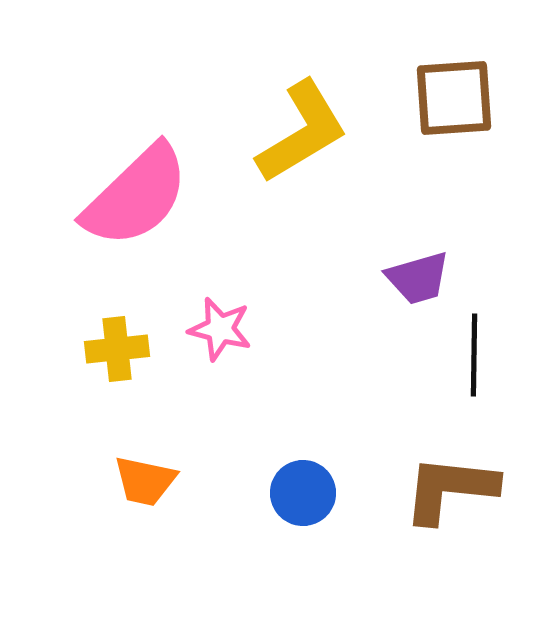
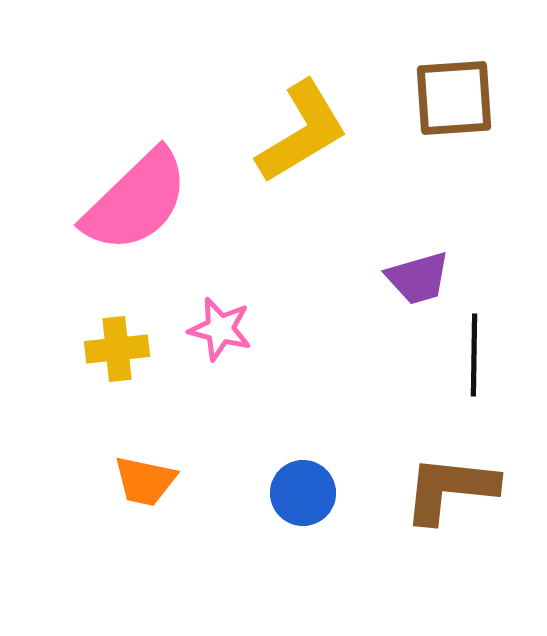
pink semicircle: moved 5 px down
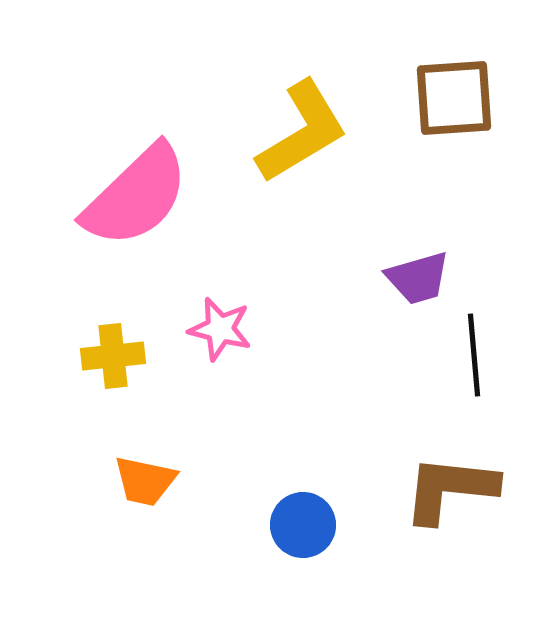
pink semicircle: moved 5 px up
yellow cross: moved 4 px left, 7 px down
black line: rotated 6 degrees counterclockwise
blue circle: moved 32 px down
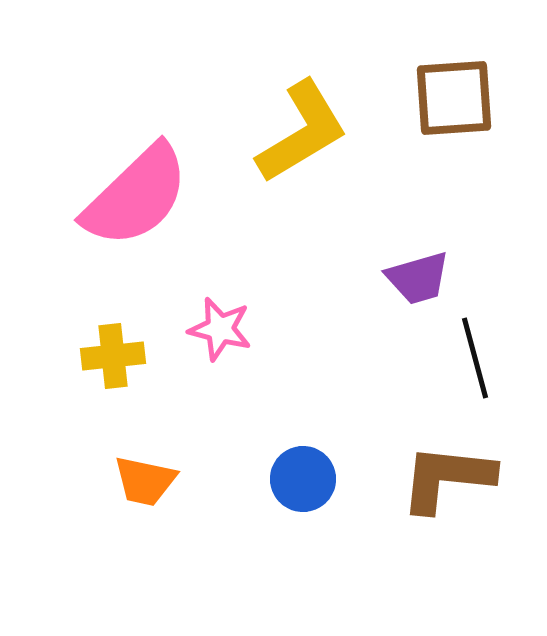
black line: moved 1 px right, 3 px down; rotated 10 degrees counterclockwise
brown L-shape: moved 3 px left, 11 px up
blue circle: moved 46 px up
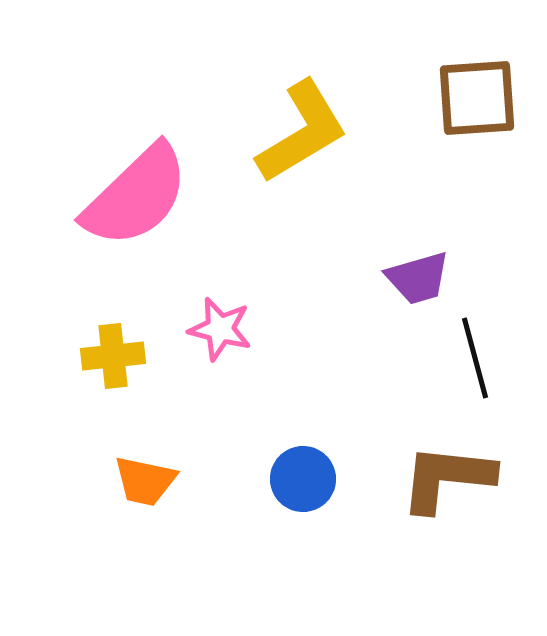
brown square: moved 23 px right
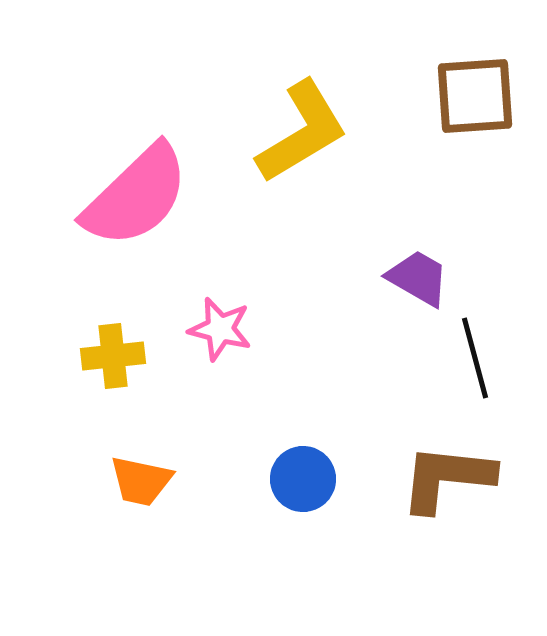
brown square: moved 2 px left, 2 px up
purple trapezoid: rotated 134 degrees counterclockwise
orange trapezoid: moved 4 px left
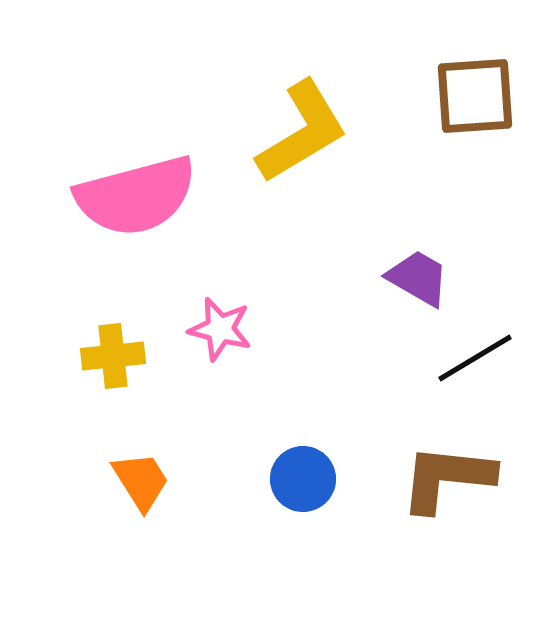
pink semicircle: rotated 29 degrees clockwise
black line: rotated 74 degrees clockwise
orange trapezoid: rotated 134 degrees counterclockwise
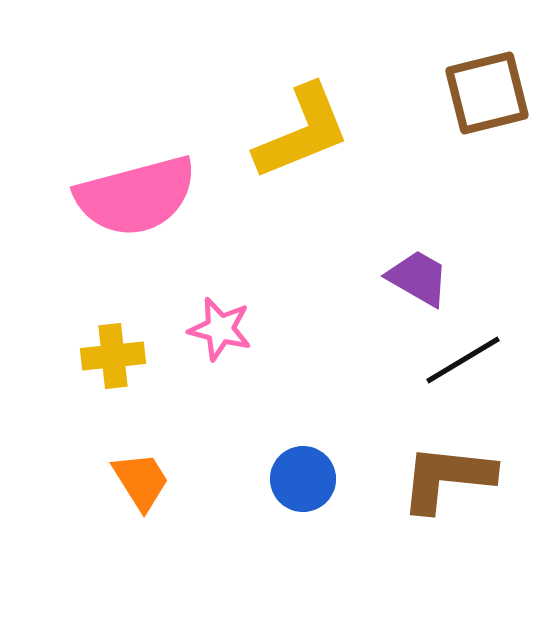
brown square: moved 12 px right, 3 px up; rotated 10 degrees counterclockwise
yellow L-shape: rotated 9 degrees clockwise
black line: moved 12 px left, 2 px down
